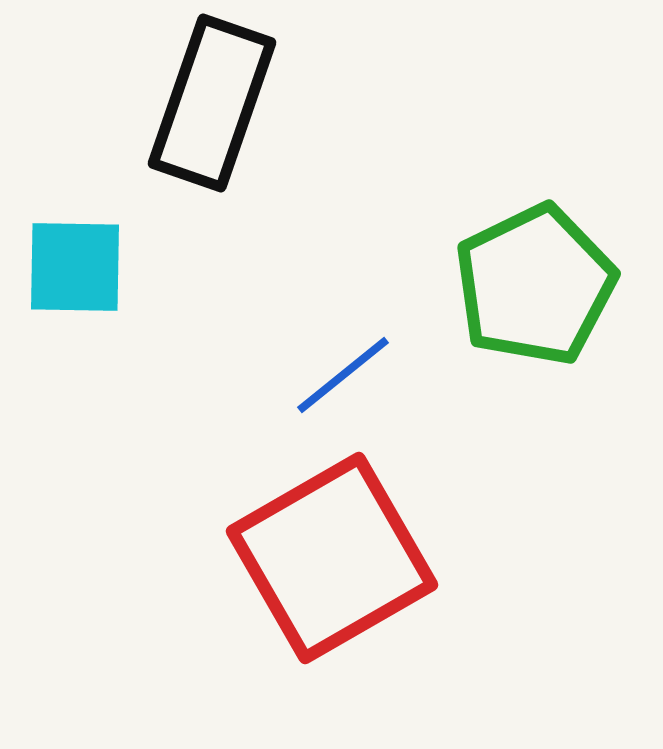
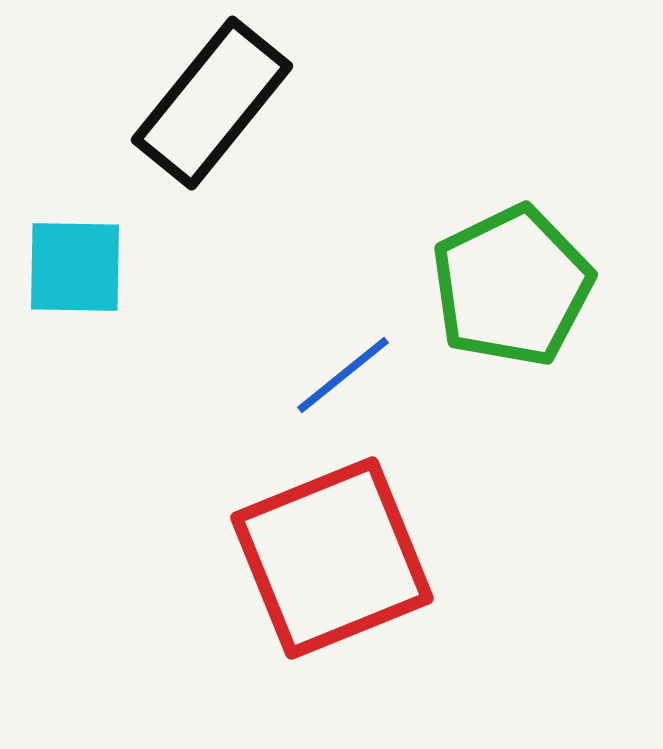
black rectangle: rotated 20 degrees clockwise
green pentagon: moved 23 px left, 1 px down
red square: rotated 8 degrees clockwise
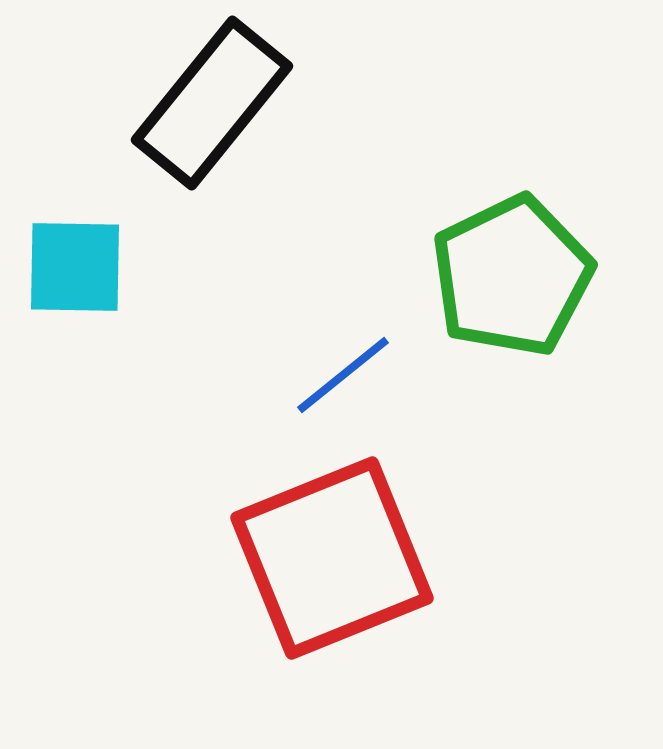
green pentagon: moved 10 px up
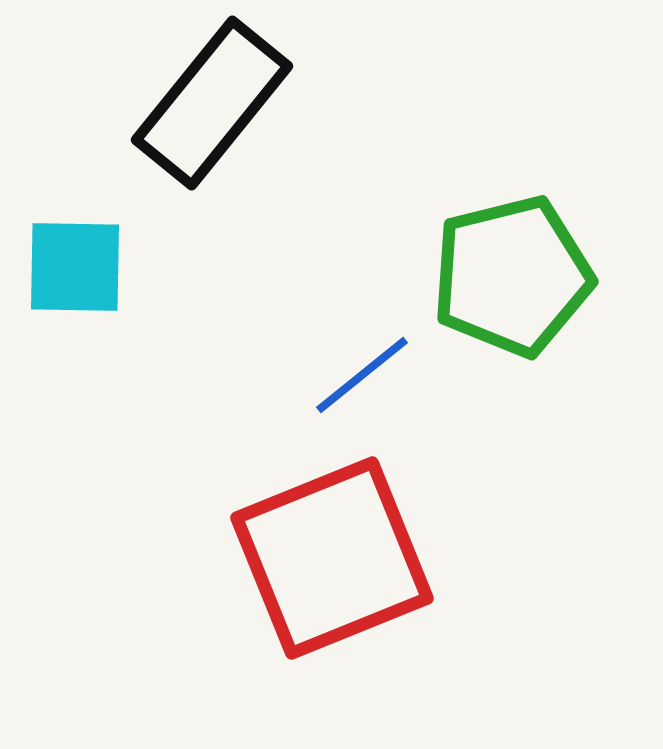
green pentagon: rotated 12 degrees clockwise
blue line: moved 19 px right
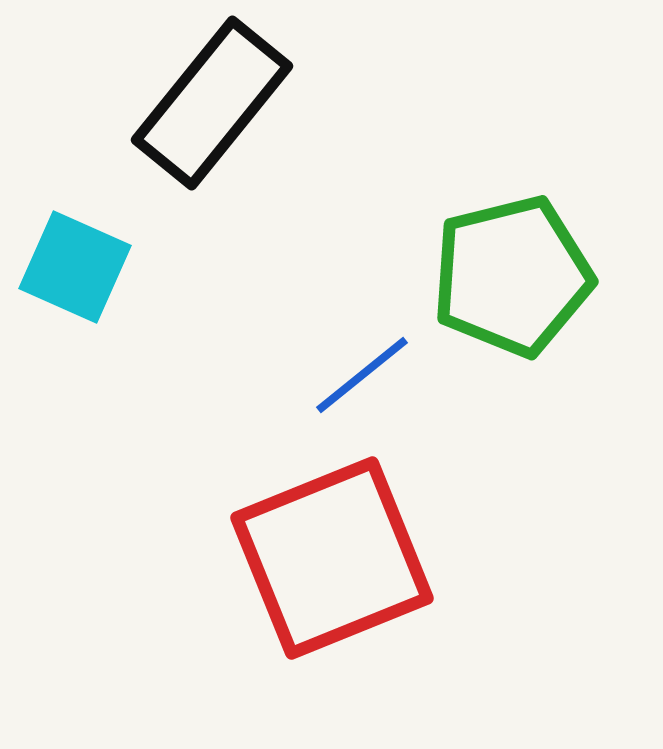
cyan square: rotated 23 degrees clockwise
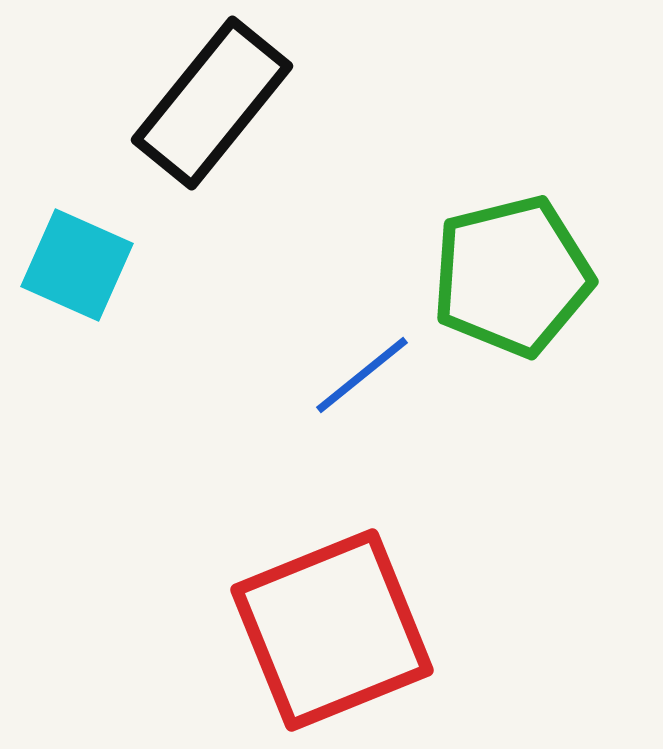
cyan square: moved 2 px right, 2 px up
red square: moved 72 px down
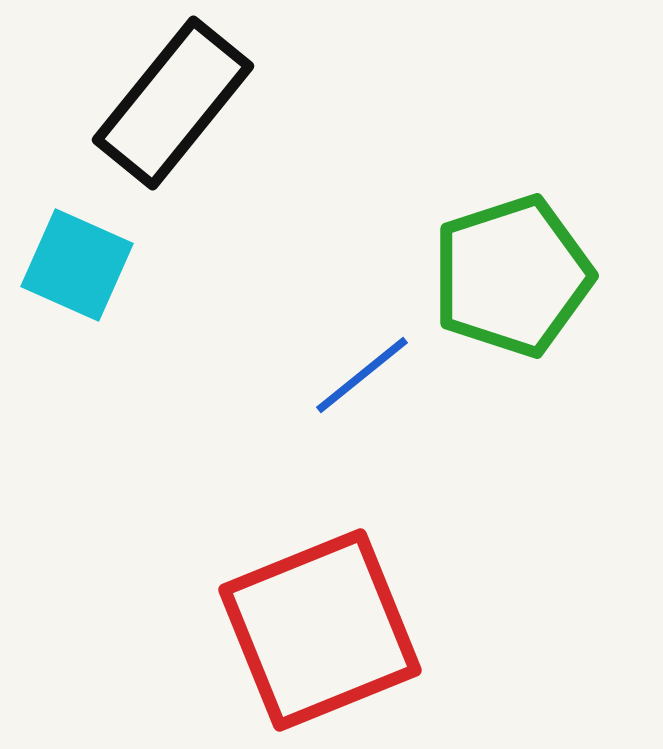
black rectangle: moved 39 px left
green pentagon: rotated 4 degrees counterclockwise
red square: moved 12 px left
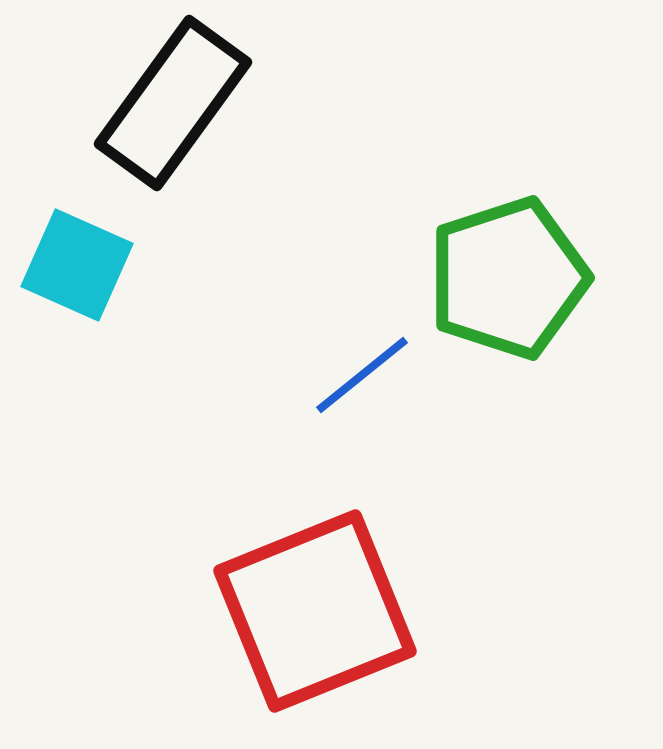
black rectangle: rotated 3 degrees counterclockwise
green pentagon: moved 4 px left, 2 px down
red square: moved 5 px left, 19 px up
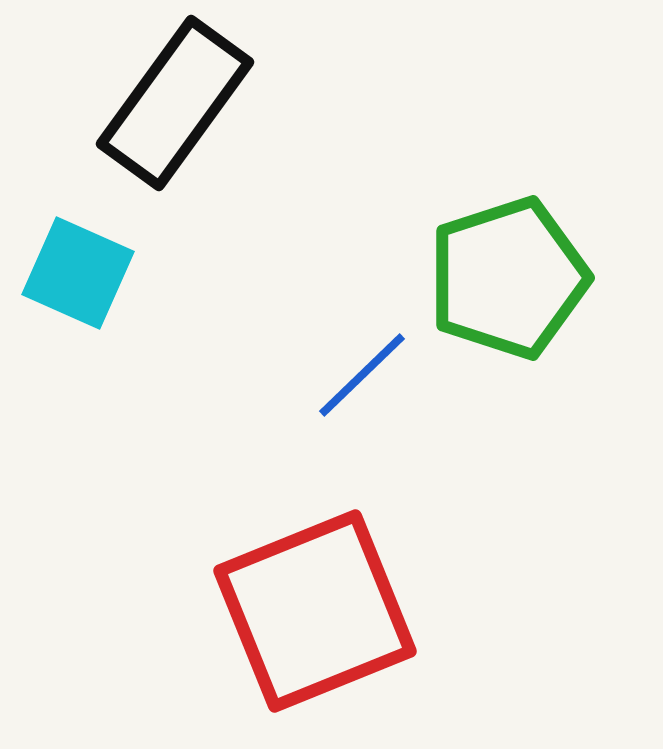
black rectangle: moved 2 px right
cyan square: moved 1 px right, 8 px down
blue line: rotated 5 degrees counterclockwise
